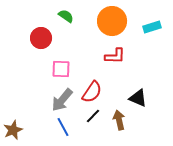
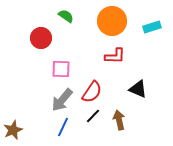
black triangle: moved 9 px up
blue line: rotated 54 degrees clockwise
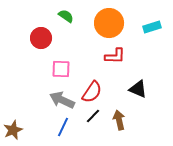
orange circle: moved 3 px left, 2 px down
gray arrow: rotated 75 degrees clockwise
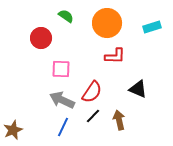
orange circle: moved 2 px left
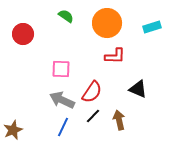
red circle: moved 18 px left, 4 px up
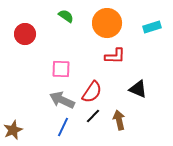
red circle: moved 2 px right
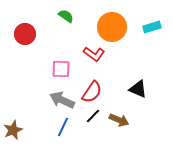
orange circle: moved 5 px right, 4 px down
red L-shape: moved 21 px left, 2 px up; rotated 35 degrees clockwise
brown arrow: rotated 126 degrees clockwise
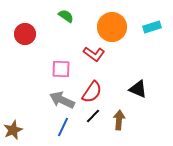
brown arrow: rotated 108 degrees counterclockwise
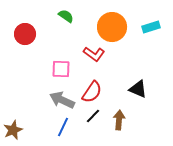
cyan rectangle: moved 1 px left
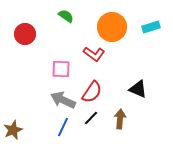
gray arrow: moved 1 px right
black line: moved 2 px left, 2 px down
brown arrow: moved 1 px right, 1 px up
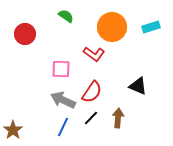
black triangle: moved 3 px up
brown arrow: moved 2 px left, 1 px up
brown star: rotated 12 degrees counterclockwise
